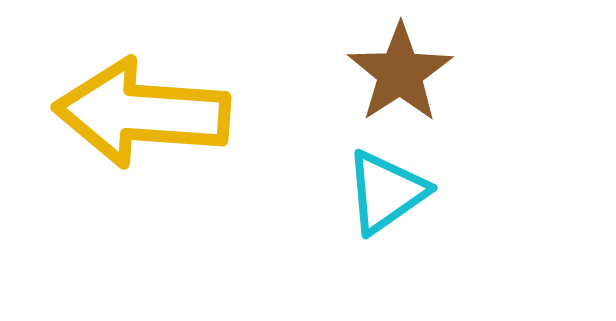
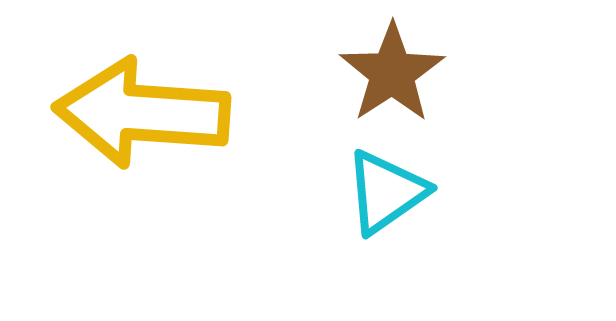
brown star: moved 8 px left
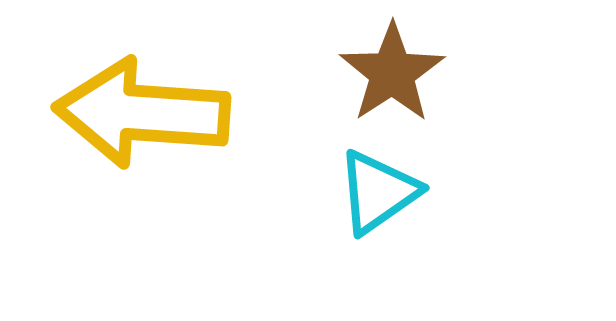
cyan triangle: moved 8 px left
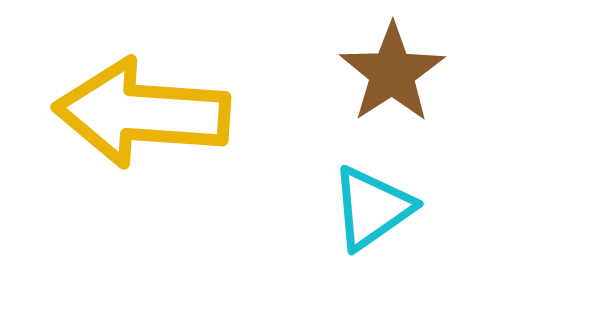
cyan triangle: moved 6 px left, 16 px down
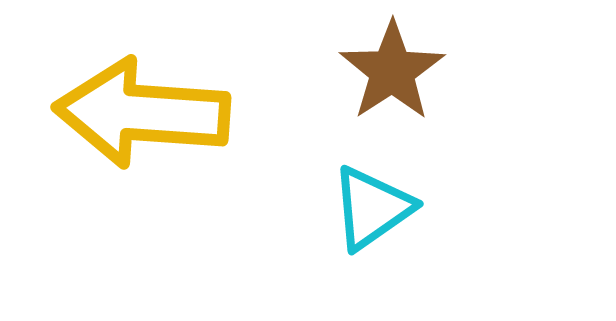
brown star: moved 2 px up
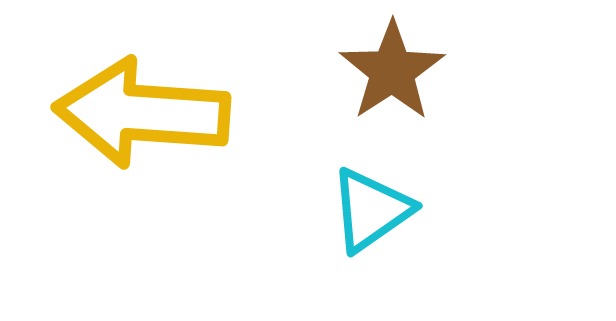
cyan triangle: moved 1 px left, 2 px down
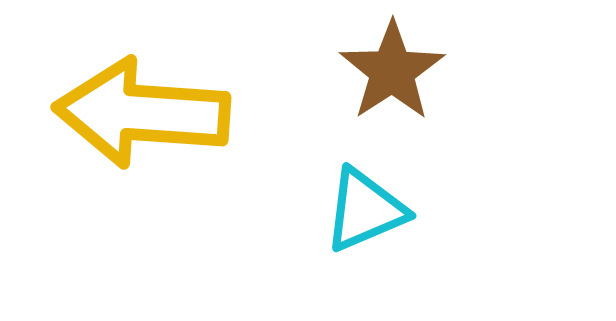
cyan triangle: moved 6 px left; rotated 12 degrees clockwise
